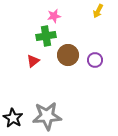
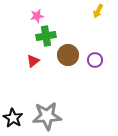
pink star: moved 17 px left
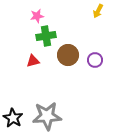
red triangle: rotated 24 degrees clockwise
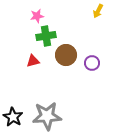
brown circle: moved 2 px left
purple circle: moved 3 px left, 3 px down
black star: moved 1 px up
